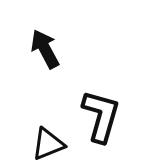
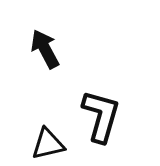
black triangle: rotated 9 degrees clockwise
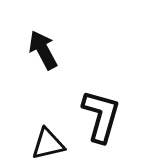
black arrow: moved 2 px left, 1 px down
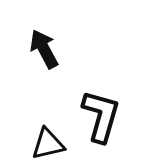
black arrow: moved 1 px right, 1 px up
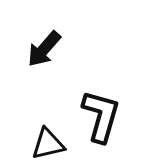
black arrow: rotated 111 degrees counterclockwise
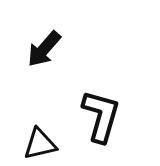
black triangle: moved 8 px left
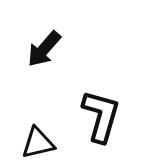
black triangle: moved 2 px left, 1 px up
